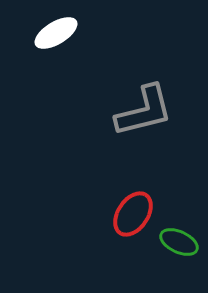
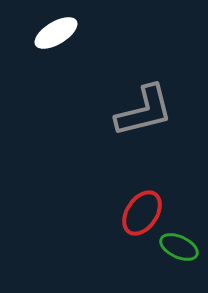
red ellipse: moved 9 px right, 1 px up
green ellipse: moved 5 px down
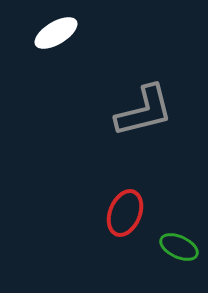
red ellipse: moved 17 px left; rotated 12 degrees counterclockwise
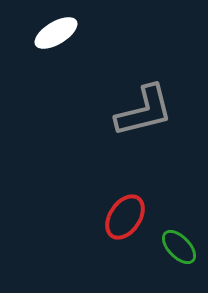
red ellipse: moved 4 px down; rotated 12 degrees clockwise
green ellipse: rotated 21 degrees clockwise
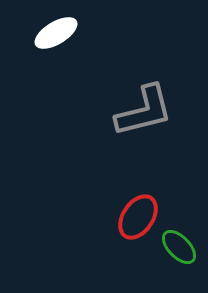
red ellipse: moved 13 px right
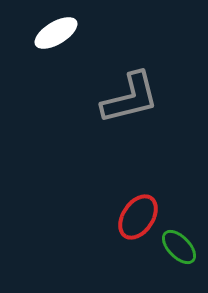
gray L-shape: moved 14 px left, 13 px up
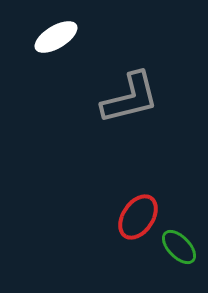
white ellipse: moved 4 px down
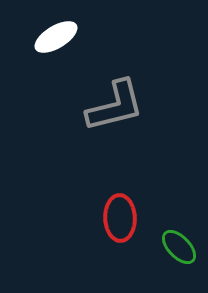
gray L-shape: moved 15 px left, 8 px down
red ellipse: moved 18 px left, 1 px down; rotated 36 degrees counterclockwise
